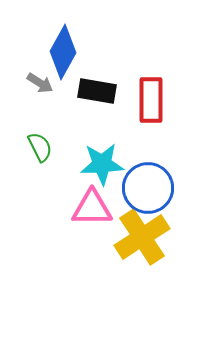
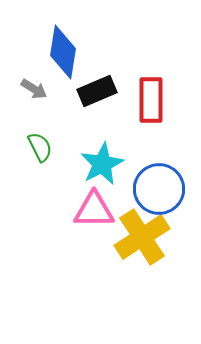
blue diamond: rotated 20 degrees counterclockwise
gray arrow: moved 6 px left, 6 px down
black rectangle: rotated 33 degrees counterclockwise
cyan star: rotated 24 degrees counterclockwise
blue circle: moved 11 px right, 1 px down
pink triangle: moved 2 px right, 2 px down
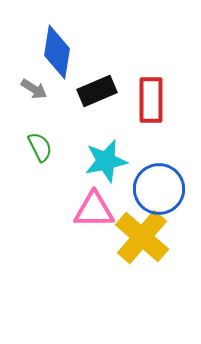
blue diamond: moved 6 px left
cyan star: moved 4 px right, 3 px up; rotated 15 degrees clockwise
yellow cross: rotated 16 degrees counterclockwise
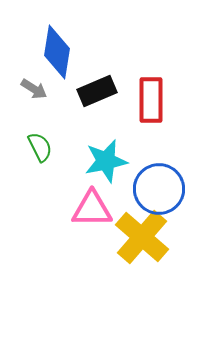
pink triangle: moved 2 px left, 1 px up
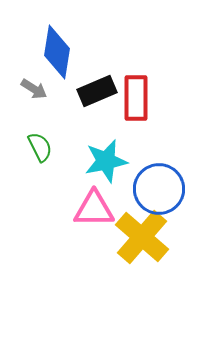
red rectangle: moved 15 px left, 2 px up
pink triangle: moved 2 px right
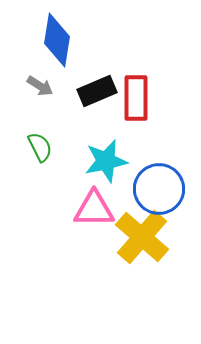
blue diamond: moved 12 px up
gray arrow: moved 6 px right, 3 px up
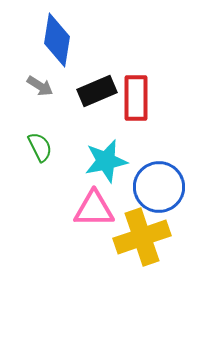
blue circle: moved 2 px up
yellow cross: rotated 30 degrees clockwise
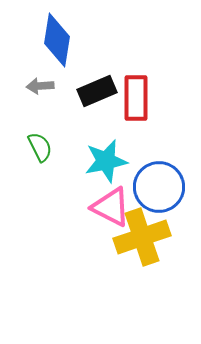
gray arrow: rotated 144 degrees clockwise
pink triangle: moved 17 px right, 2 px up; rotated 27 degrees clockwise
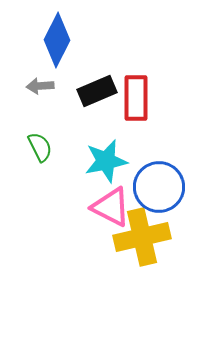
blue diamond: rotated 18 degrees clockwise
yellow cross: rotated 6 degrees clockwise
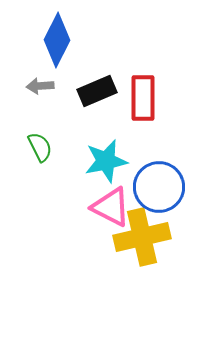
red rectangle: moved 7 px right
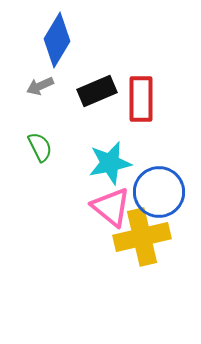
blue diamond: rotated 4 degrees clockwise
gray arrow: rotated 20 degrees counterclockwise
red rectangle: moved 2 px left, 1 px down
cyan star: moved 4 px right, 2 px down
blue circle: moved 5 px down
pink triangle: rotated 12 degrees clockwise
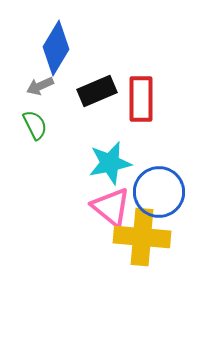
blue diamond: moved 1 px left, 8 px down
green semicircle: moved 5 px left, 22 px up
yellow cross: rotated 18 degrees clockwise
